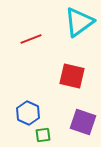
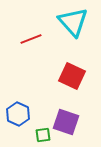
cyan triangle: moved 6 px left; rotated 36 degrees counterclockwise
red square: rotated 12 degrees clockwise
blue hexagon: moved 10 px left, 1 px down
purple square: moved 17 px left
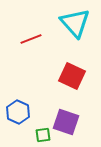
cyan triangle: moved 2 px right, 1 px down
blue hexagon: moved 2 px up
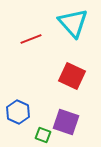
cyan triangle: moved 2 px left
green square: rotated 28 degrees clockwise
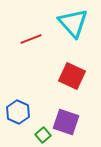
green square: rotated 28 degrees clockwise
